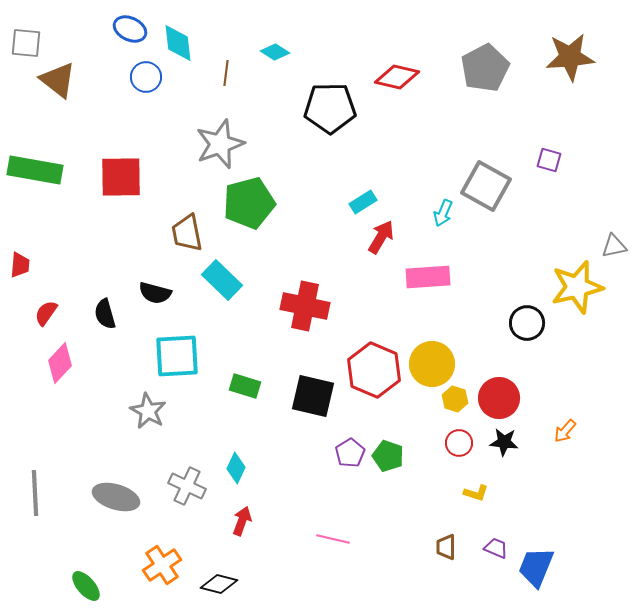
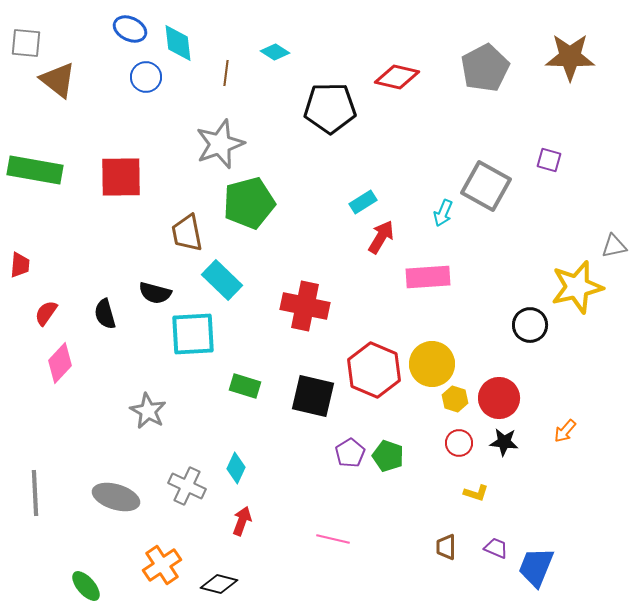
brown star at (570, 57): rotated 6 degrees clockwise
black circle at (527, 323): moved 3 px right, 2 px down
cyan square at (177, 356): moved 16 px right, 22 px up
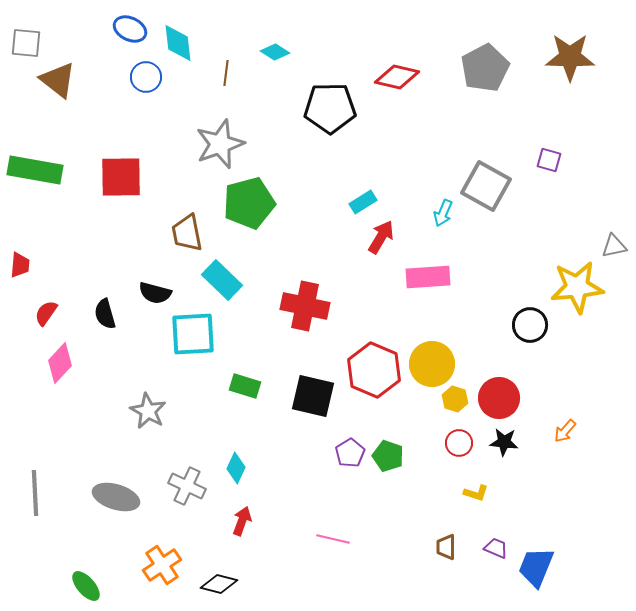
yellow star at (577, 287): rotated 8 degrees clockwise
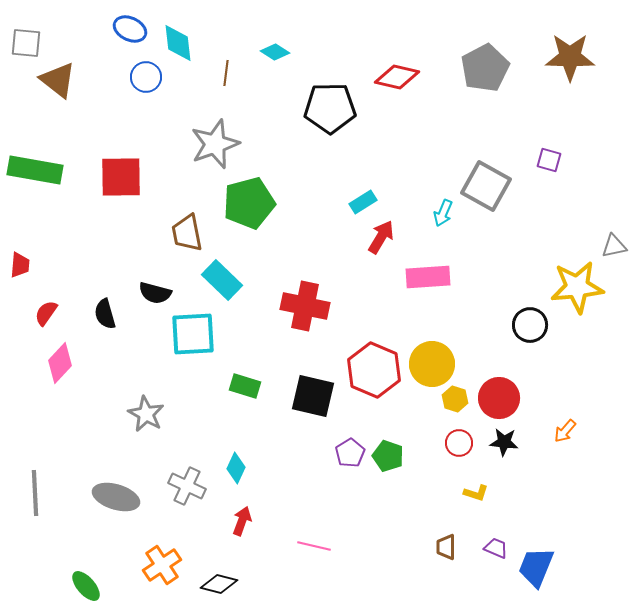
gray star at (220, 144): moved 5 px left
gray star at (148, 411): moved 2 px left, 3 px down
pink line at (333, 539): moved 19 px left, 7 px down
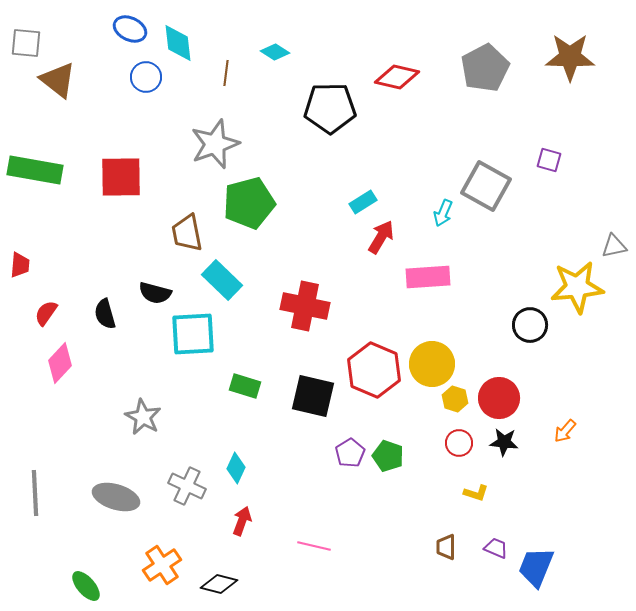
gray star at (146, 414): moved 3 px left, 3 px down
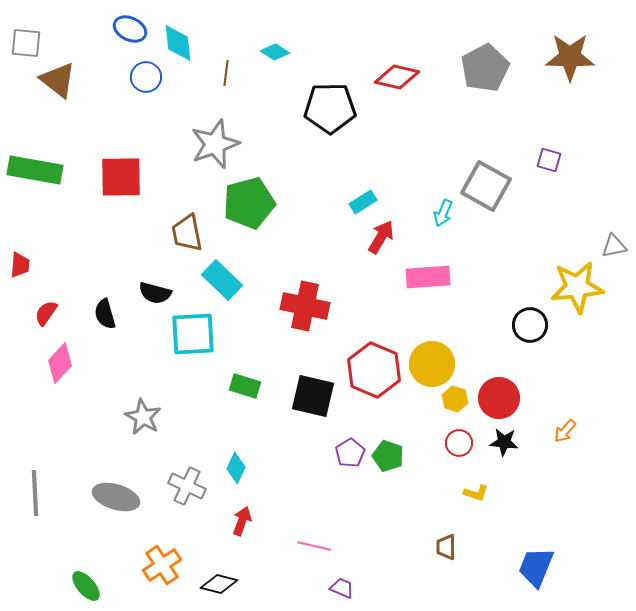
purple trapezoid at (496, 548): moved 154 px left, 40 px down
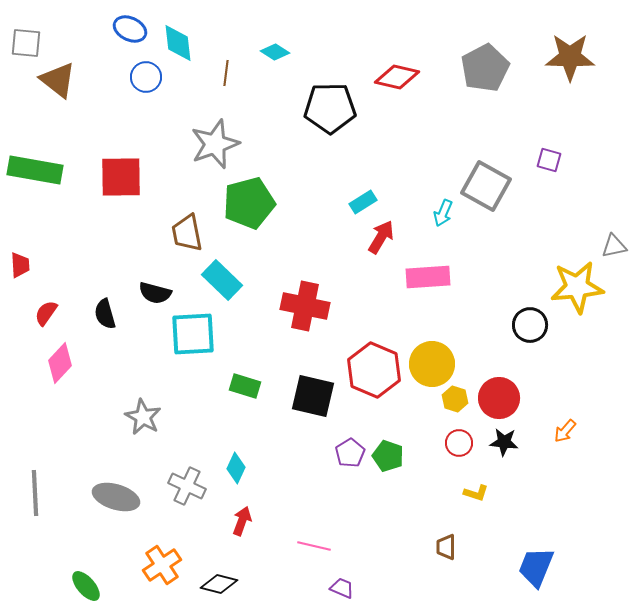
red trapezoid at (20, 265): rotated 8 degrees counterclockwise
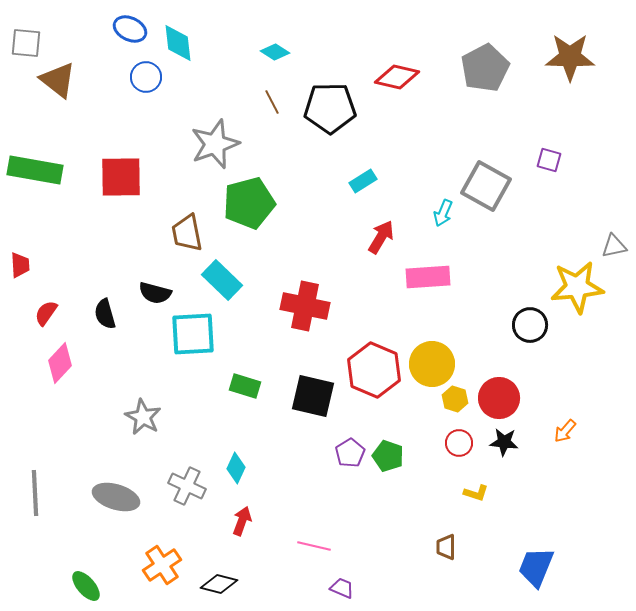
brown line at (226, 73): moved 46 px right, 29 px down; rotated 35 degrees counterclockwise
cyan rectangle at (363, 202): moved 21 px up
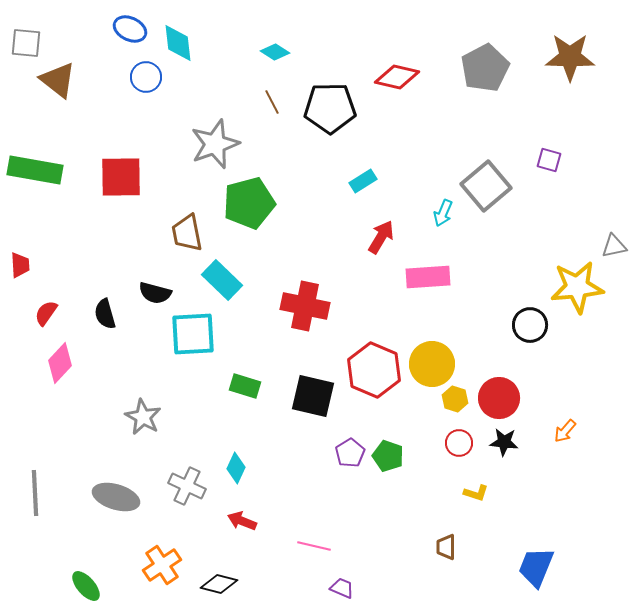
gray square at (486, 186): rotated 21 degrees clockwise
red arrow at (242, 521): rotated 88 degrees counterclockwise
